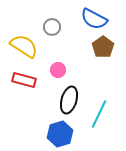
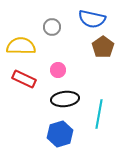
blue semicircle: moved 2 px left; rotated 16 degrees counterclockwise
yellow semicircle: moved 3 px left; rotated 32 degrees counterclockwise
red rectangle: moved 1 px up; rotated 10 degrees clockwise
black ellipse: moved 4 px left, 1 px up; rotated 68 degrees clockwise
cyan line: rotated 16 degrees counterclockwise
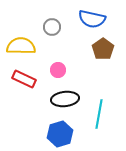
brown pentagon: moved 2 px down
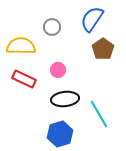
blue semicircle: rotated 112 degrees clockwise
cyan line: rotated 40 degrees counterclockwise
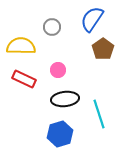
cyan line: rotated 12 degrees clockwise
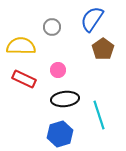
cyan line: moved 1 px down
